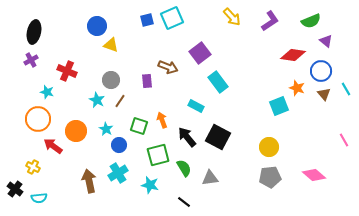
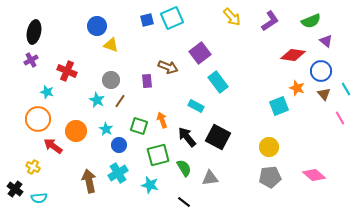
pink line at (344, 140): moved 4 px left, 22 px up
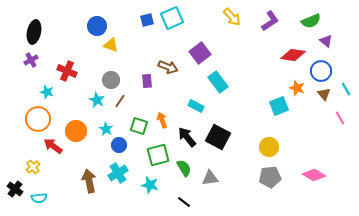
yellow cross at (33, 167): rotated 24 degrees clockwise
pink diamond at (314, 175): rotated 10 degrees counterclockwise
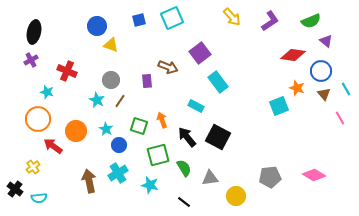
blue square at (147, 20): moved 8 px left
yellow circle at (269, 147): moved 33 px left, 49 px down
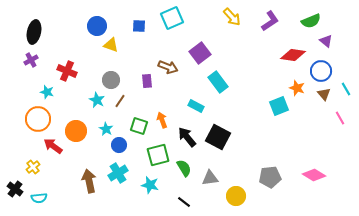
blue square at (139, 20): moved 6 px down; rotated 16 degrees clockwise
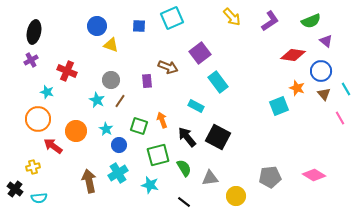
yellow cross at (33, 167): rotated 24 degrees clockwise
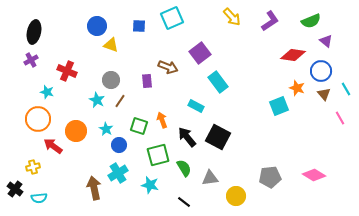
brown arrow at (89, 181): moved 5 px right, 7 px down
